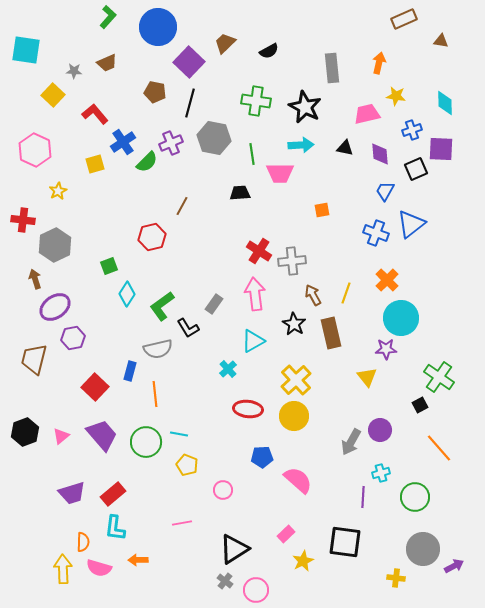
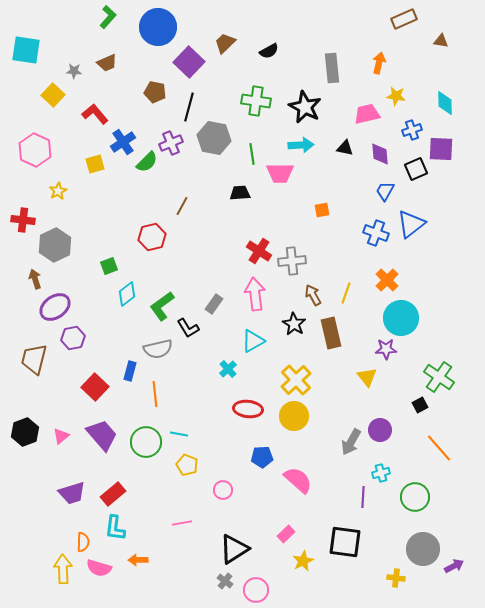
black line at (190, 103): moved 1 px left, 4 px down
cyan diamond at (127, 294): rotated 20 degrees clockwise
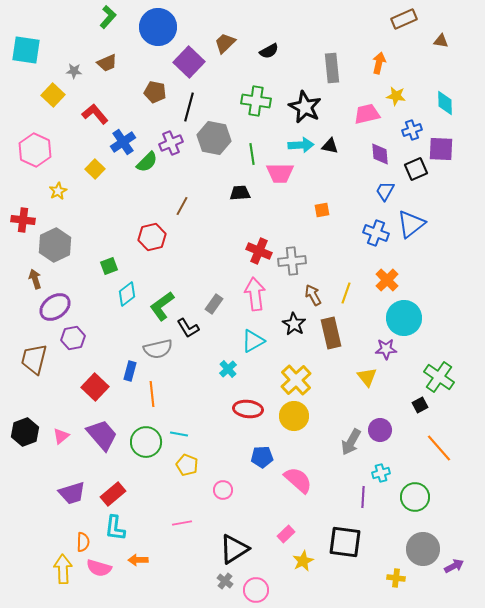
black triangle at (345, 148): moved 15 px left, 2 px up
yellow square at (95, 164): moved 5 px down; rotated 30 degrees counterclockwise
red cross at (259, 251): rotated 10 degrees counterclockwise
cyan circle at (401, 318): moved 3 px right
orange line at (155, 394): moved 3 px left
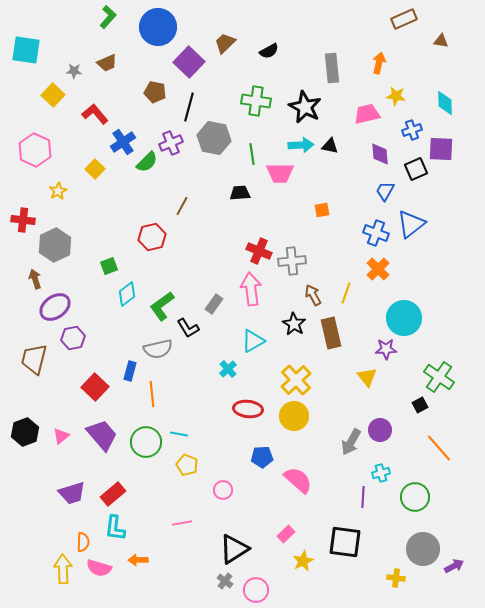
orange cross at (387, 280): moved 9 px left, 11 px up
pink arrow at (255, 294): moved 4 px left, 5 px up
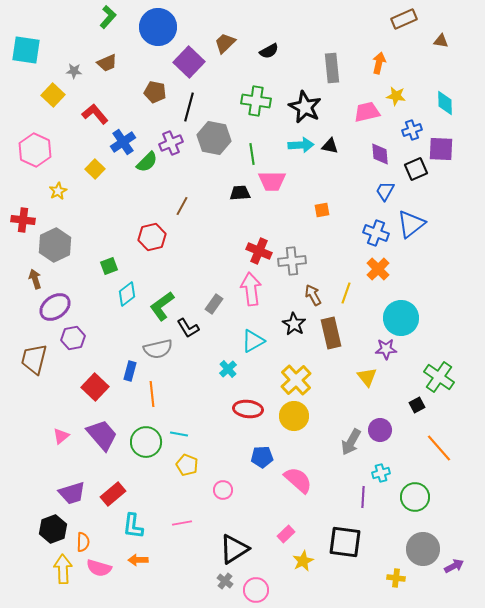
pink trapezoid at (367, 114): moved 2 px up
pink trapezoid at (280, 173): moved 8 px left, 8 px down
cyan circle at (404, 318): moved 3 px left
black square at (420, 405): moved 3 px left
black hexagon at (25, 432): moved 28 px right, 97 px down
cyan L-shape at (115, 528): moved 18 px right, 2 px up
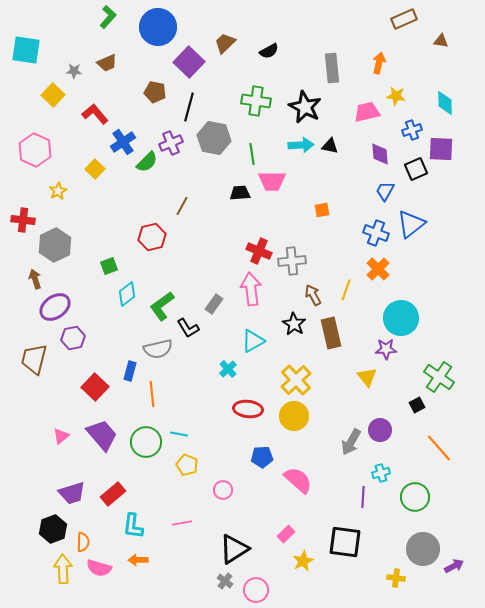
yellow line at (346, 293): moved 3 px up
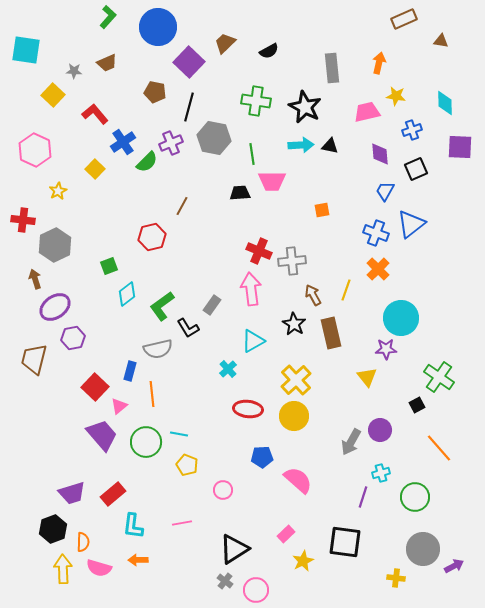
purple square at (441, 149): moved 19 px right, 2 px up
gray rectangle at (214, 304): moved 2 px left, 1 px down
pink triangle at (61, 436): moved 58 px right, 30 px up
purple line at (363, 497): rotated 15 degrees clockwise
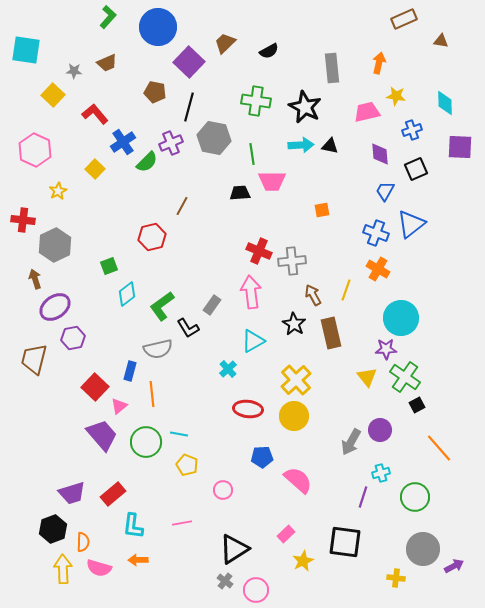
orange cross at (378, 269): rotated 15 degrees counterclockwise
pink arrow at (251, 289): moved 3 px down
green cross at (439, 377): moved 34 px left
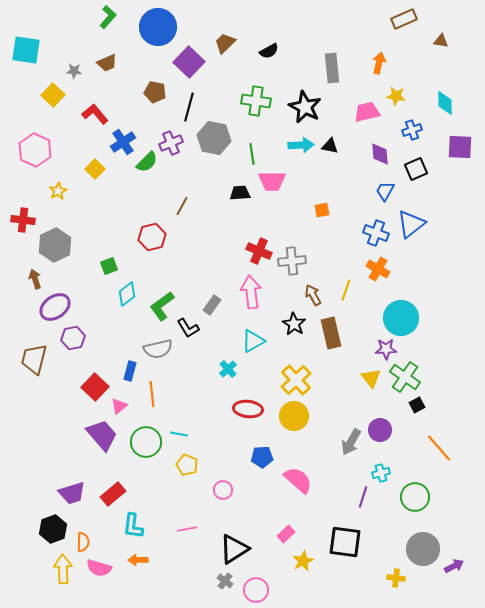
yellow triangle at (367, 377): moved 4 px right, 1 px down
pink line at (182, 523): moved 5 px right, 6 px down
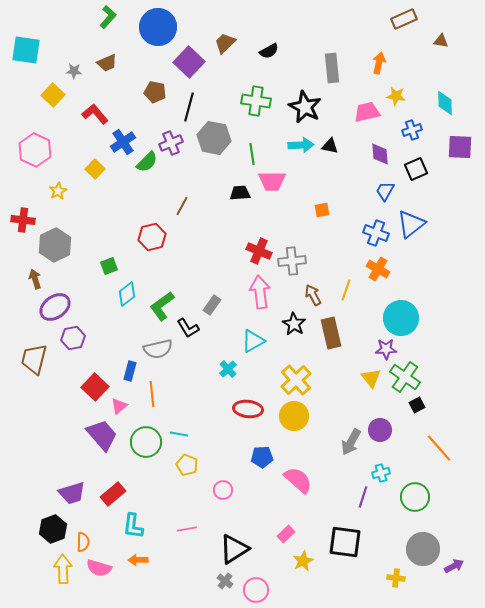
pink arrow at (251, 292): moved 9 px right
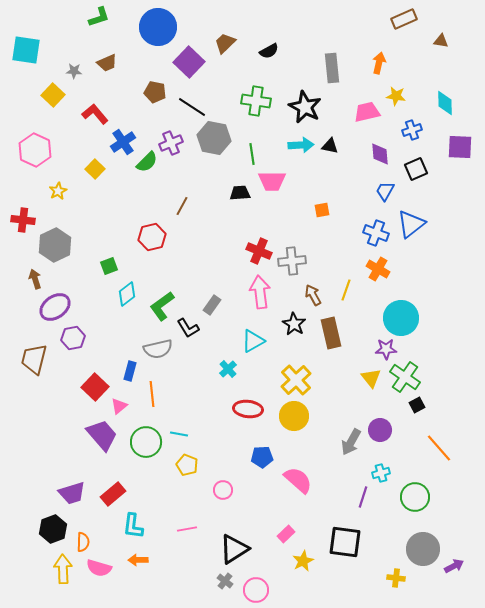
green L-shape at (108, 17): moved 9 px left; rotated 30 degrees clockwise
black line at (189, 107): moved 3 px right; rotated 72 degrees counterclockwise
